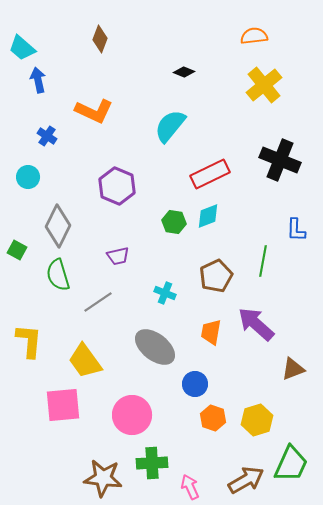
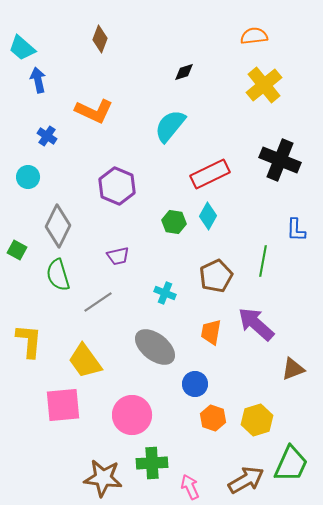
black diamond: rotated 40 degrees counterclockwise
cyan diamond: rotated 40 degrees counterclockwise
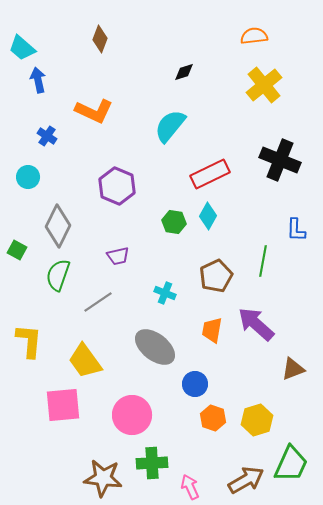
green semicircle: rotated 36 degrees clockwise
orange trapezoid: moved 1 px right, 2 px up
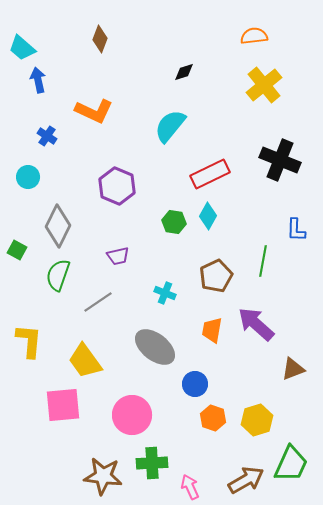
brown star: moved 2 px up
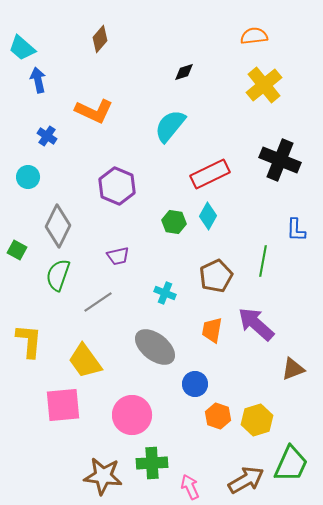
brown diamond: rotated 20 degrees clockwise
orange hexagon: moved 5 px right, 2 px up
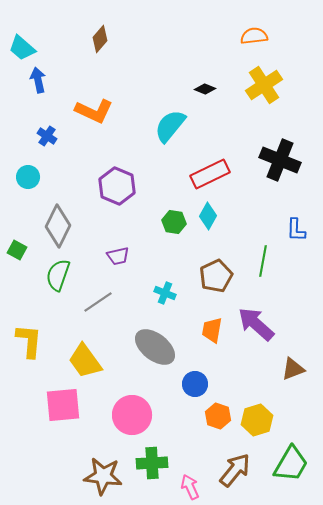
black diamond: moved 21 px right, 17 px down; rotated 40 degrees clockwise
yellow cross: rotated 6 degrees clockwise
green trapezoid: rotated 6 degrees clockwise
brown arrow: moved 11 px left, 10 px up; rotated 21 degrees counterclockwise
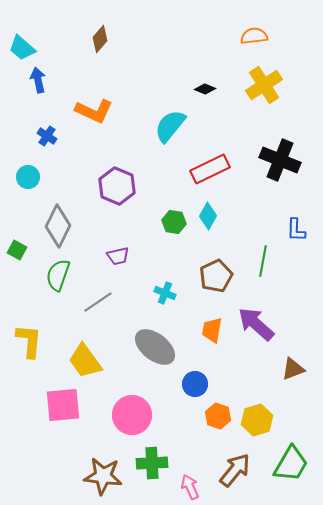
red rectangle: moved 5 px up
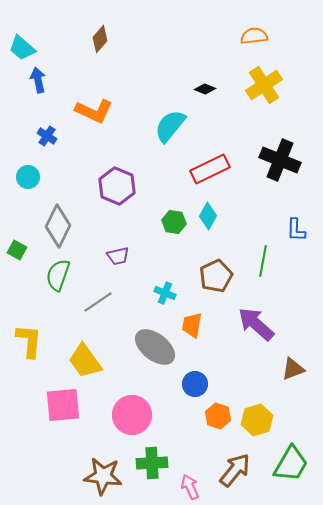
orange trapezoid: moved 20 px left, 5 px up
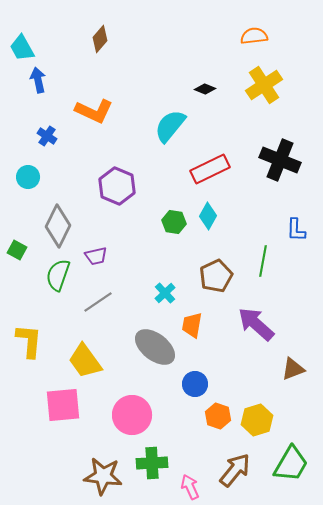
cyan trapezoid: rotated 20 degrees clockwise
purple trapezoid: moved 22 px left
cyan cross: rotated 25 degrees clockwise
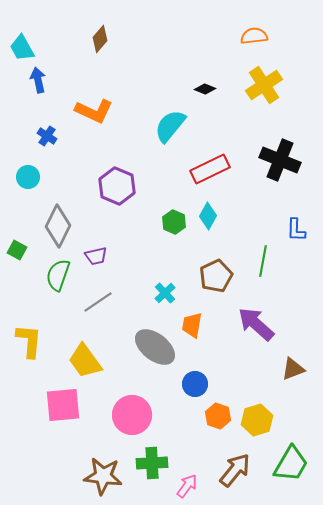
green hexagon: rotated 15 degrees clockwise
pink arrow: moved 3 px left, 1 px up; rotated 60 degrees clockwise
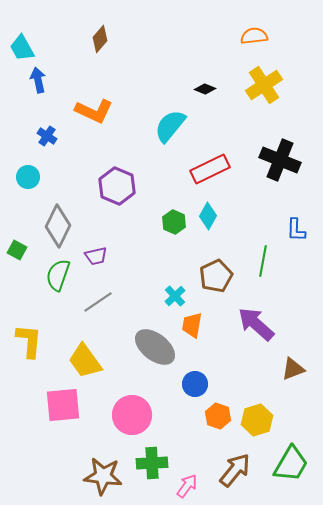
cyan cross: moved 10 px right, 3 px down
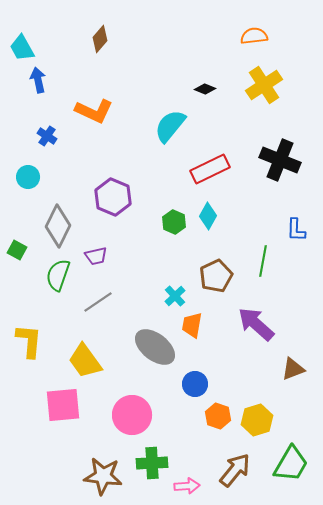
purple hexagon: moved 4 px left, 11 px down
pink arrow: rotated 50 degrees clockwise
